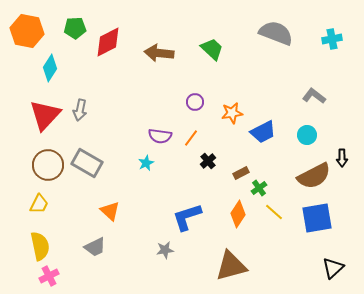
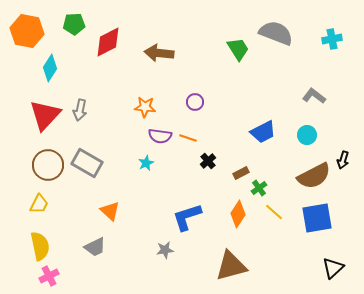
green pentagon: moved 1 px left, 4 px up
green trapezoid: moved 26 px right; rotated 15 degrees clockwise
orange star: moved 87 px left, 6 px up; rotated 15 degrees clockwise
orange line: moved 3 px left; rotated 72 degrees clockwise
black arrow: moved 1 px right, 2 px down; rotated 18 degrees clockwise
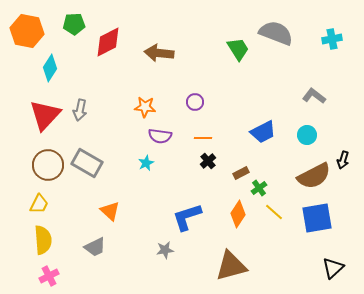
orange line: moved 15 px right; rotated 18 degrees counterclockwise
yellow semicircle: moved 3 px right, 6 px up; rotated 8 degrees clockwise
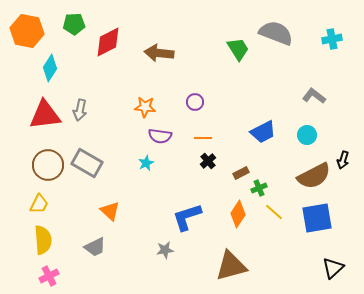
red triangle: rotated 40 degrees clockwise
green cross: rotated 14 degrees clockwise
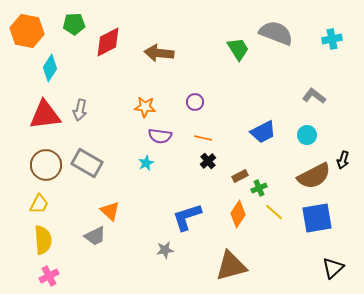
orange line: rotated 12 degrees clockwise
brown circle: moved 2 px left
brown rectangle: moved 1 px left, 3 px down
gray trapezoid: moved 11 px up
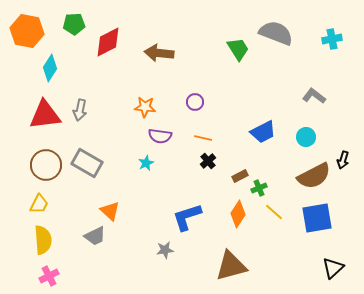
cyan circle: moved 1 px left, 2 px down
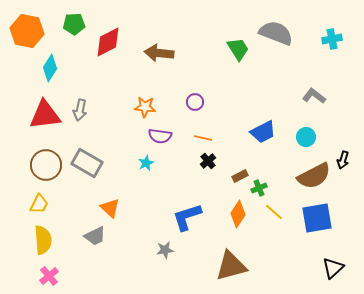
orange triangle: moved 3 px up
pink cross: rotated 12 degrees counterclockwise
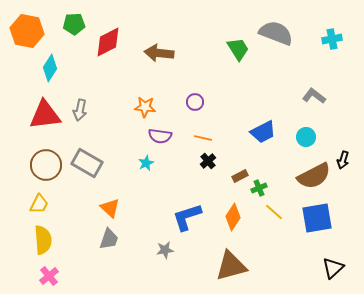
orange diamond: moved 5 px left, 3 px down
gray trapezoid: moved 14 px right, 3 px down; rotated 45 degrees counterclockwise
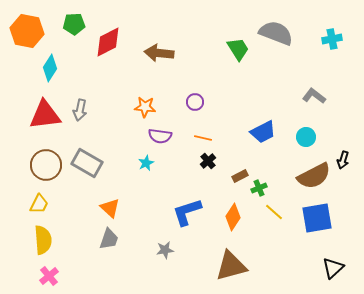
blue L-shape: moved 5 px up
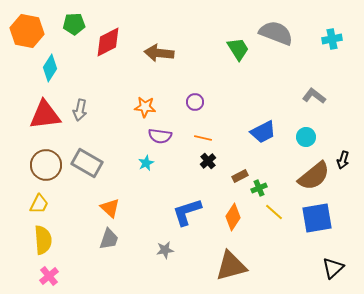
brown semicircle: rotated 12 degrees counterclockwise
